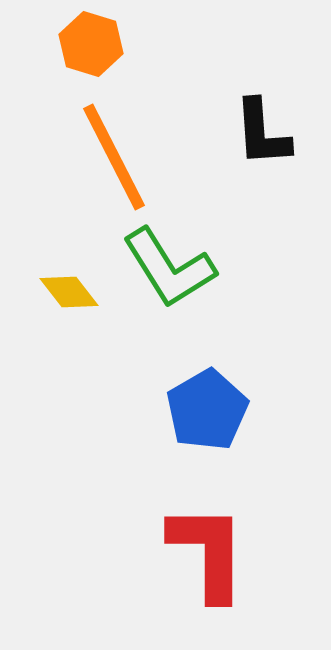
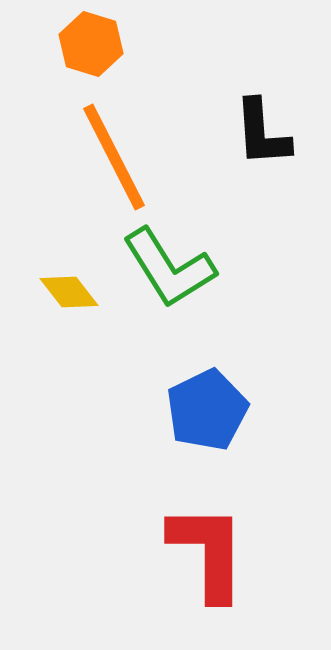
blue pentagon: rotated 4 degrees clockwise
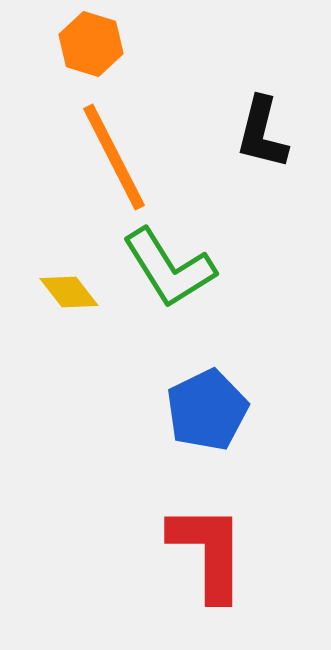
black L-shape: rotated 18 degrees clockwise
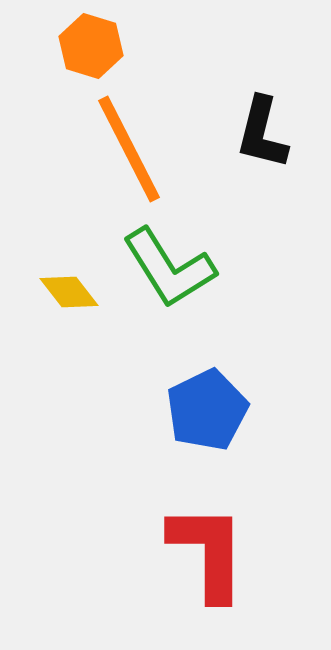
orange hexagon: moved 2 px down
orange line: moved 15 px right, 8 px up
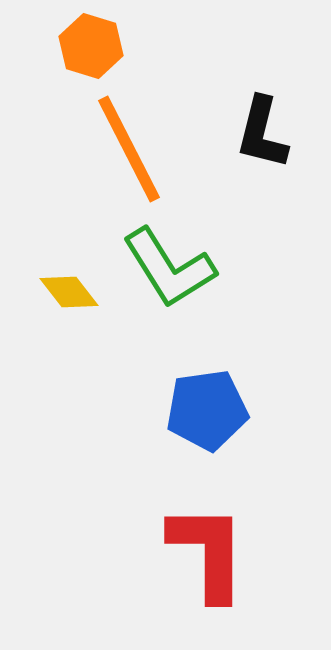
blue pentagon: rotated 18 degrees clockwise
